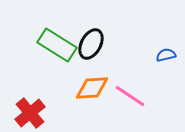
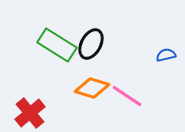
orange diamond: rotated 20 degrees clockwise
pink line: moved 3 px left
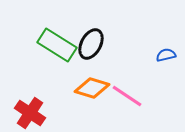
red cross: rotated 16 degrees counterclockwise
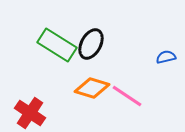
blue semicircle: moved 2 px down
